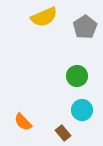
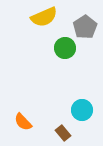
green circle: moved 12 px left, 28 px up
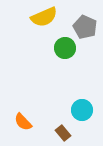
gray pentagon: rotated 15 degrees counterclockwise
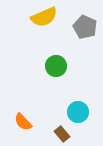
green circle: moved 9 px left, 18 px down
cyan circle: moved 4 px left, 2 px down
brown rectangle: moved 1 px left, 1 px down
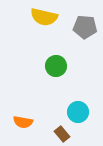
yellow semicircle: rotated 36 degrees clockwise
gray pentagon: rotated 20 degrees counterclockwise
orange semicircle: rotated 36 degrees counterclockwise
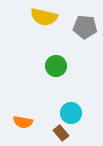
cyan circle: moved 7 px left, 1 px down
brown rectangle: moved 1 px left, 1 px up
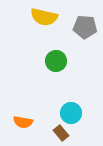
green circle: moved 5 px up
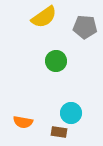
yellow semicircle: rotated 48 degrees counterclockwise
brown rectangle: moved 2 px left, 1 px up; rotated 42 degrees counterclockwise
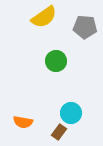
brown rectangle: rotated 63 degrees counterclockwise
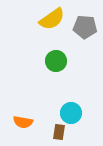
yellow semicircle: moved 8 px right, 2 px down
brown rectangle: rotated 28 degrees counterclockwise
